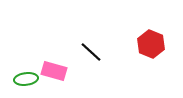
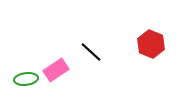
pink rectangle: moved 2 px right, 1 px up; rotated 50 degrees counterclockwise
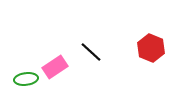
red hexagon: moved 4 px down
pink rectangle: moved 1 px left, 3 px up
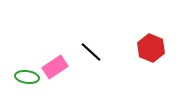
green ellipse: moved 1 px right, 2 px up; rotated 15 degrees clockwise
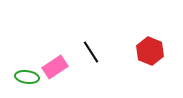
red hexagon: moved 1 px left, 3 px down
black line: rotated 15 degrees clockwise
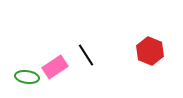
black line: moved 5 px left, 3 px down
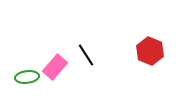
pink rectangle: rotated 15 degrees counterclockwise
green ellipse: rotated 15 degrees counterclockwise
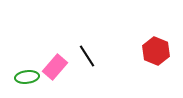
red hexagon: moved 6 px right
black line: moved 1 px right, 1 px down
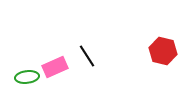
red hexagon: moved 7 px right; rotated 8 degrees counterclockwise
pink rectangle: rotated 25 degrees clockwise
